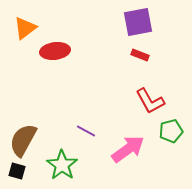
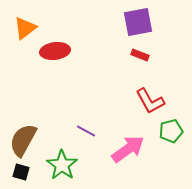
black square: moved 4 px right, 1 px down
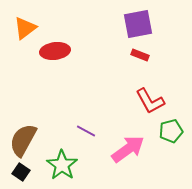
purple square: moved 2 px down
black square: rotated 18 degrees clockwise
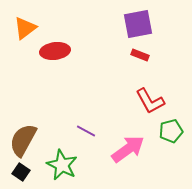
green star: rotated 8 degrees counterclockwise
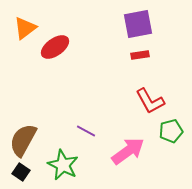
red ellipse: moved 4 px up; rotated 28 degrees counterclockwise
red rectangle: rotated 30 degrees counterclockwise
pink arrow: moved 2 px down
green star: moved 1 px right
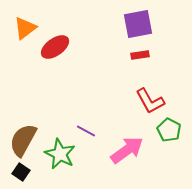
green pentagon: moved 2 px left, 1 px up; rotated 30 degrees counterclockwise
pink arrow: moved 1 px left, 1 px up
green star: moved 3 px left, 11 px up
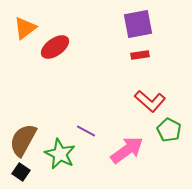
red L-shape: rotated 20 degrees counterclockwise
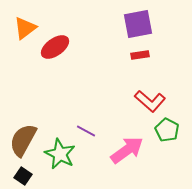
green pentagon: moved 2 px left
black square: moved 2 px right, 4 px down
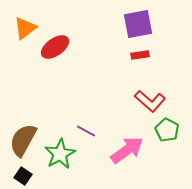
green star: rotated 16 degrees clockwise
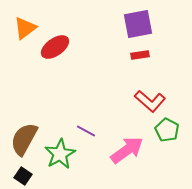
brown semicircle: moved 1 px right, 1 px up
